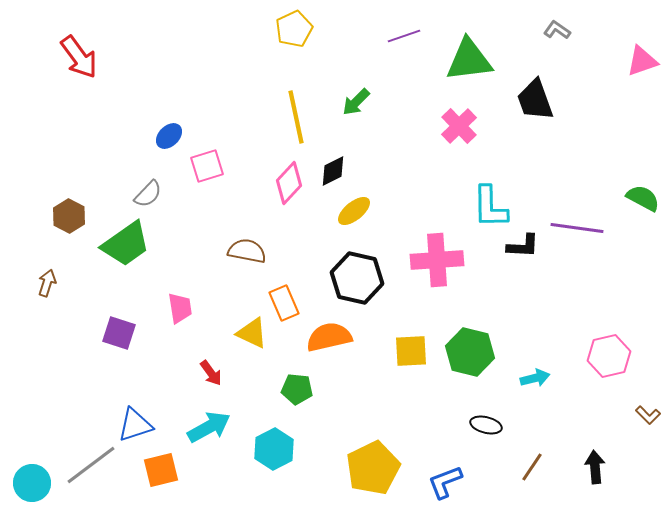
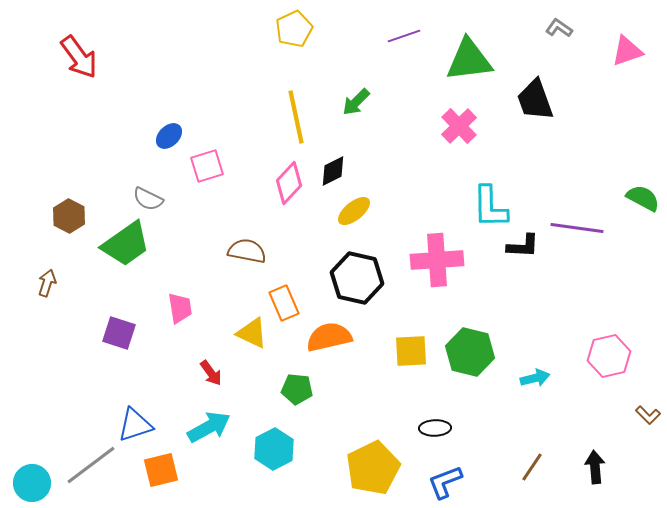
gray L-shape at (557, 30): moved 2 px right, 2 px up
pink triangle at (642, 61): moved 15 px left, 10 px up
gray semicircle at (148, 194): moved 5 px down; rotated 72 degrees clockwise
black ellipse at (486, 425): moved 51 px left, 3 px down; rotated 16 degrees counterclockwise
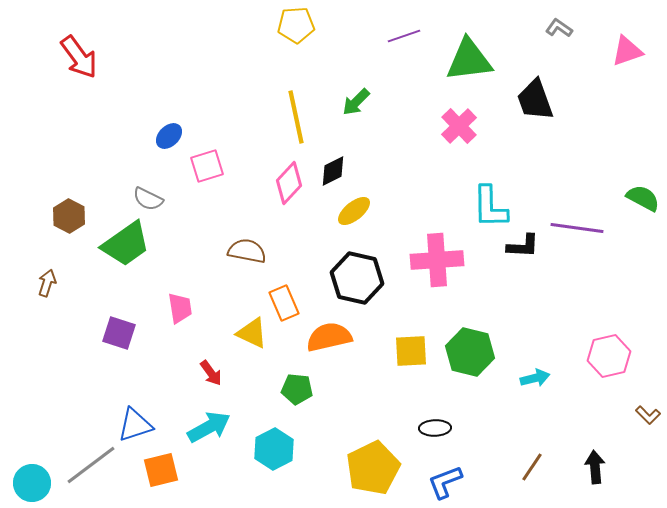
yellow pentagon at (294, 29): moved 2 px right, 4 px up; rotated 21 degrees clockwise
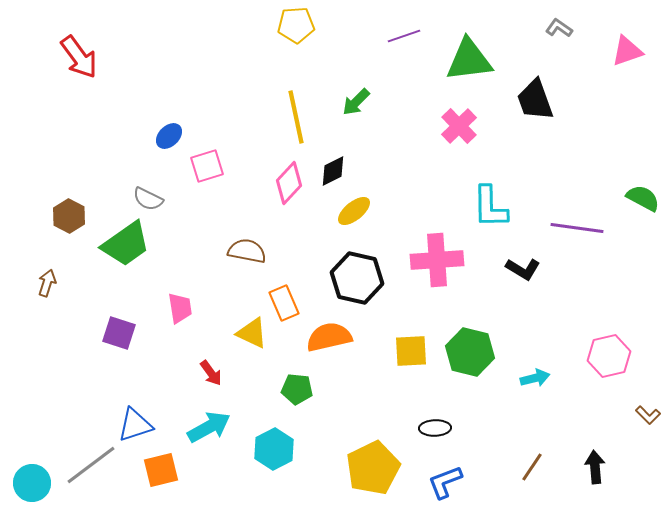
black L-shape at (523, 246): moved 23 px down; rotated 28 degrees clockwise
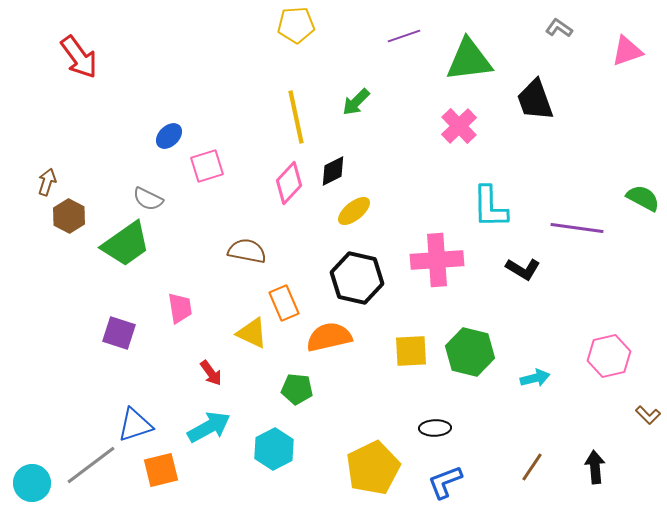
brown arrow at (47, 283): moved 101 px up
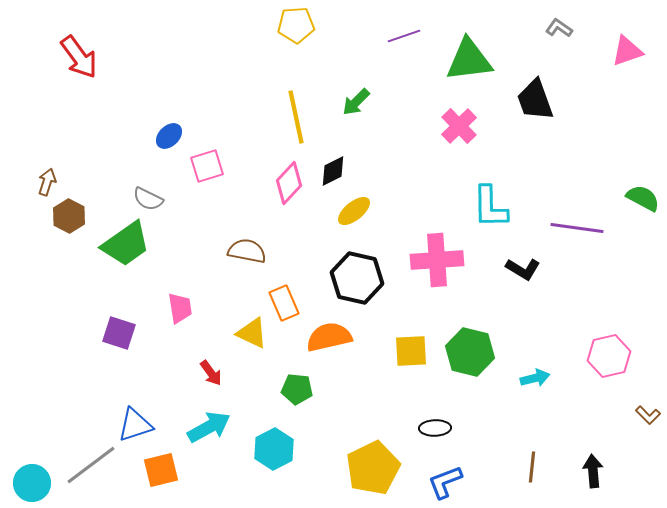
brown line at (532, 467): rotated 28 degrees counterclockwise
black arrow at (595, 467): moved 2 px left, 4 px down
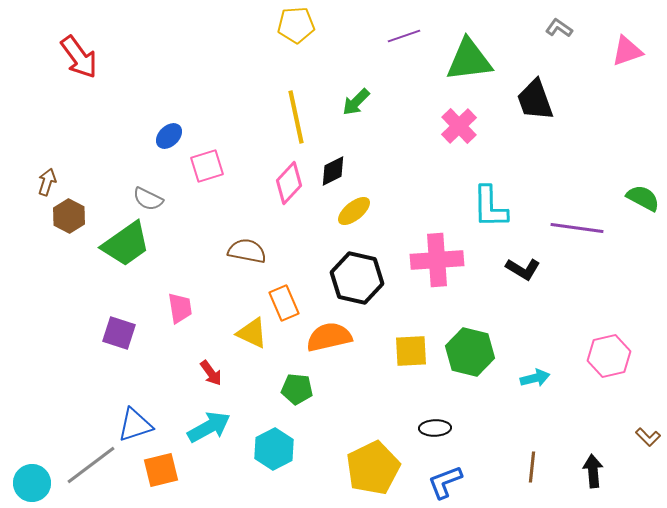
brown L-shape at (648, 415): moved 22 px down
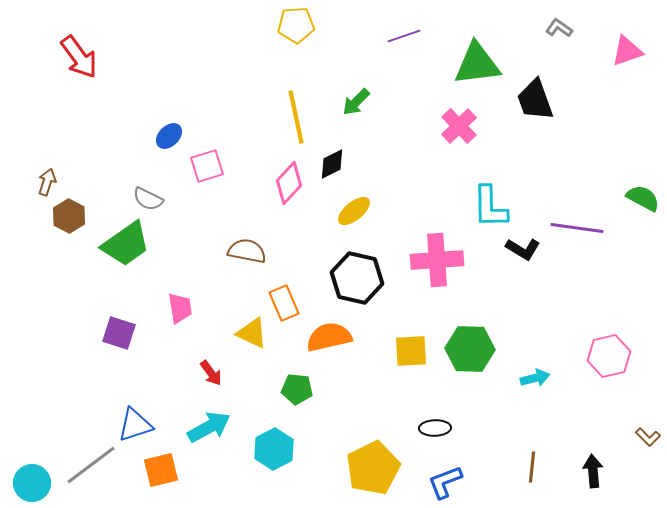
green triangle at (469, 60): moved 8 px right, 4 px down
black diamond at (333, 171): moved 1 px left, 7 px up
black L-shape at (523, 269): moved 20 px up
green hexagon at (470, 352): moved 3 px up; rotated 12 degrees counterclockwise
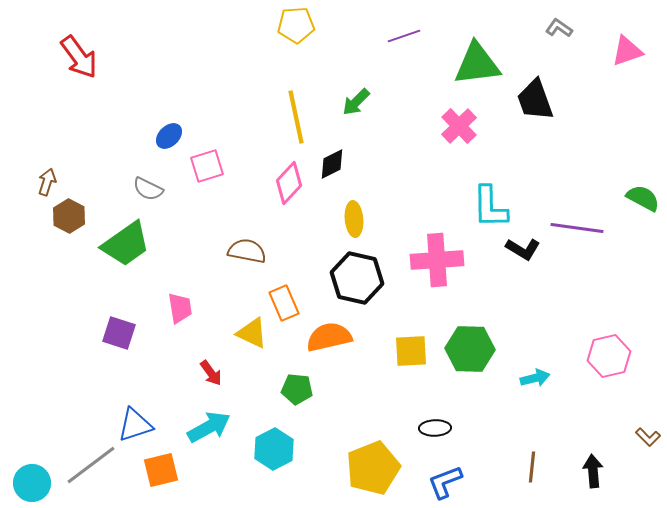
gray semicircle at (148, 199): moved 10 px up
yellow ellipse at (354, 211): moved 8 px down; rotated 56 degrees counterclockwise
yellow pentagon at (373, 468): rotated 4 degrees clockwise
